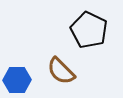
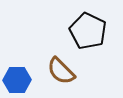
black pentagon: moved 1 px left, 1 px down
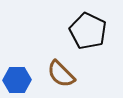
brown semicircle: moved 3 px down
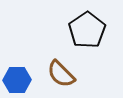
black pentagon: moved 1 px left, 1 px up; rotated 12 degrees clockwise
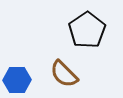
brown semicircle: moved 3 px right
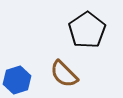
blue hexagon: rotated 16 degrees counterclockwise
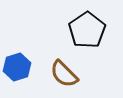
blue hexagon: moved 13 px up
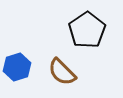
brown semicircle: moved 2 px left, 2 px up
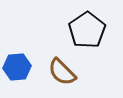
blue hexagon: rotated 12 degrees clockwise
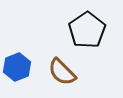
blue hexagon: rotated 16 degrees counterclockwise
